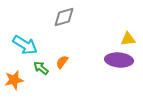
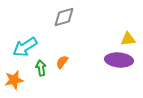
cyan arrow: moved 2 px down; rotated 115 degrees clockwise
green arrow: rotated 42 degrees clockwise
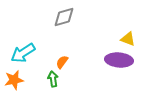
yellow triangle: rotated 28 degrees clockwise
cyan arrow: moved 2 px left, 6 px down
green arrow: moved 12 px right, 11 px down
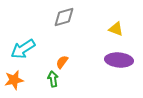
yellow triangle: moved 12 px left, 10 px up
cyan arrow: moved 4 px up
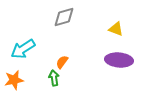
green arrow: moved 1 px right, 1 px up
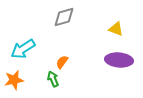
green arrow: moved 1 px left, 1 px down; rotated 14 degrees counterclockwise
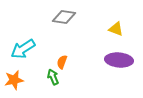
gray diamond: rotated 25 degrees clockwise
orange semicircle: rotated 16 degrees counterclockwise
green arrow: moved 2 px up
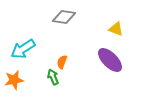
purple ellipse: moved 9 px left; rotated 40 degrees clockwise
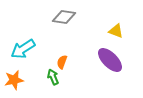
yellow triangle: moved 2 px down
